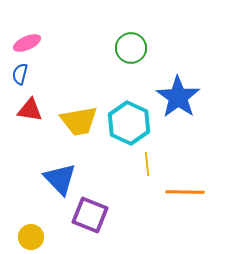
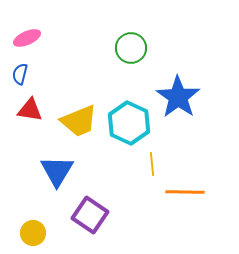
pink ellipse: moved 5 px up
yellow trapezoid: rotated 12 degrees counterclockwise
yellow line: moved 5 px right
blue triangle: moved 3 px left, 8 px up; rotated 15 degrees clockwise
purple square: rotated 12 degrees clockwise
yellow circle: moved 2 px right, 4 px up
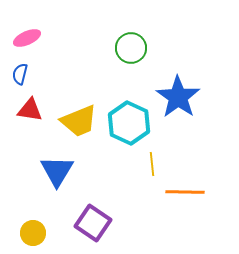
purple square: moved 3 px right, 8 px down
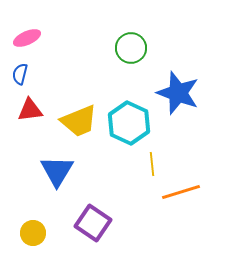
blue star: moved 4 px up; rotated 15 degrees counterclockwise
red triangle: rotated 16 degrees counterclockwise
orange line: moved 4 px left; rotated 18 degrees counterclockwise
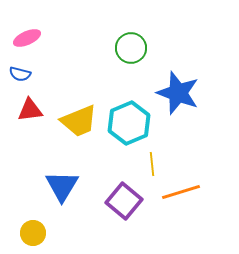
blue semicircle: rotated 90 degrees counterclockwise
cyan hexagon: rotated 12 degrees clockwise
blue triangle: moved 5 px right, 15 px down
purple square: moved 31 px right, 22 px up; rotated 6 degrees clockwise
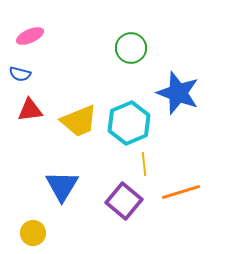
pink ellipse: moved 3 px right, 2 px up
yellow line: moved 8 px left
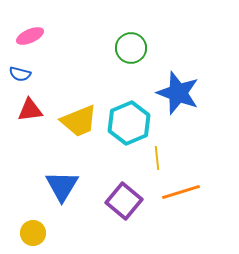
yellow line: moved 13 px right, 6 px up
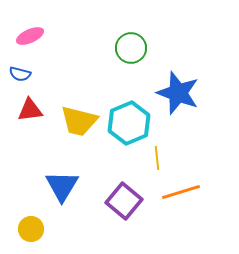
yellow trapezoid: rotated 36 degrees clockwise
yellow circle: moved 2 px left, 4 px up
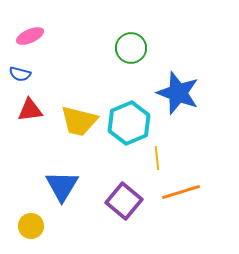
yellow circle: moved 3 px up
